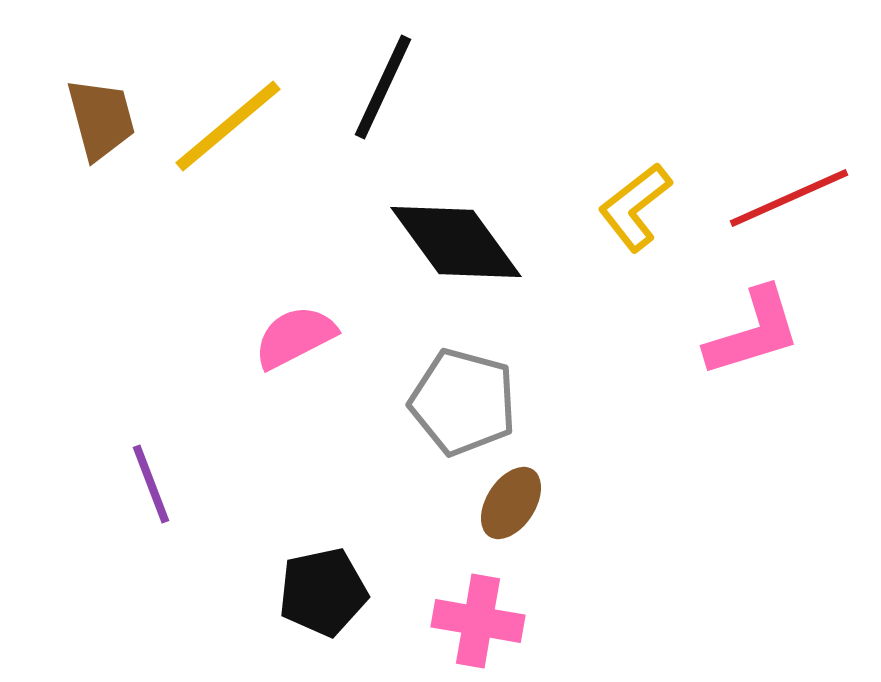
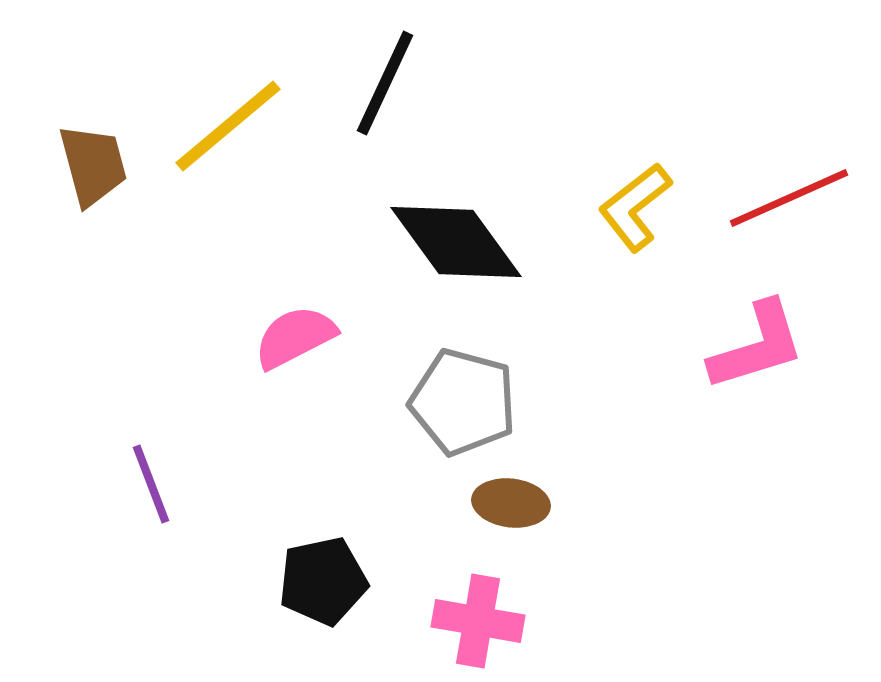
black line: moved 2 px right, 4 px up
brown trapezoid: moved 8 px left, 46 px down
pink L-shape: moved 4 px right, 14 px down
brown ellipse: rotated 64 degrees clockwise
black pentagon: moved 11 px up
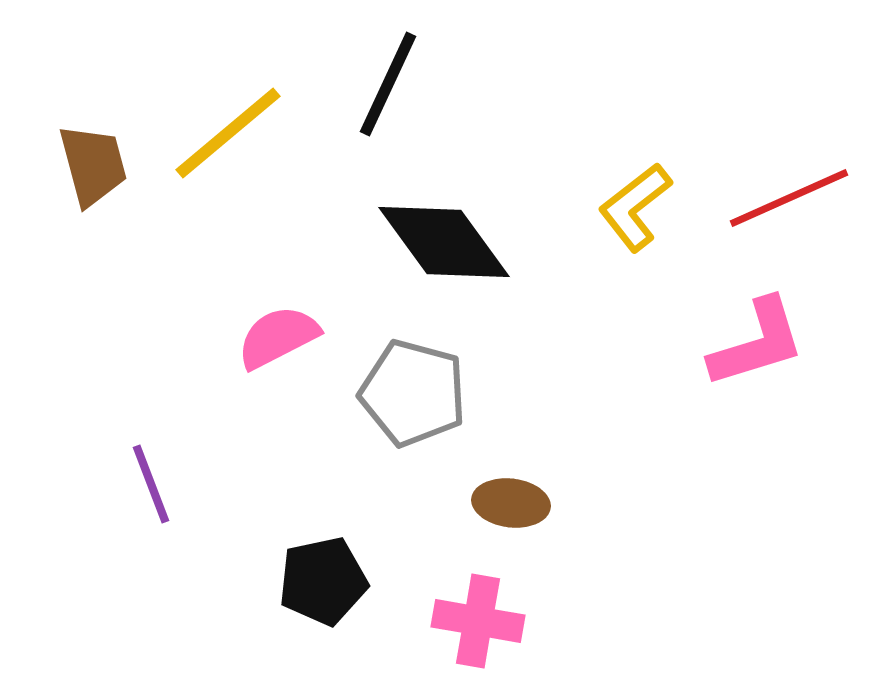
black line: moved 3 px right, 1 px down
yellow line: moved 7 px down
black diamond: moved 12 px left
pink semicircle: moved 17 px left
pink L-shape: moved 3 px up
gray pentagon: moved 50 px left, 9 px up
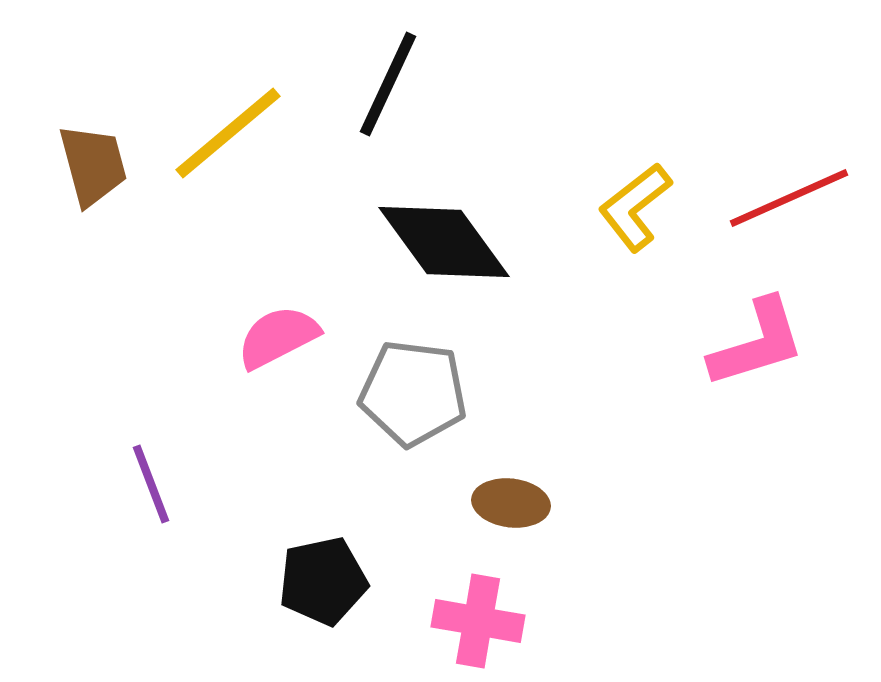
gray pentagon: rotated 8 degrees counterclockwise
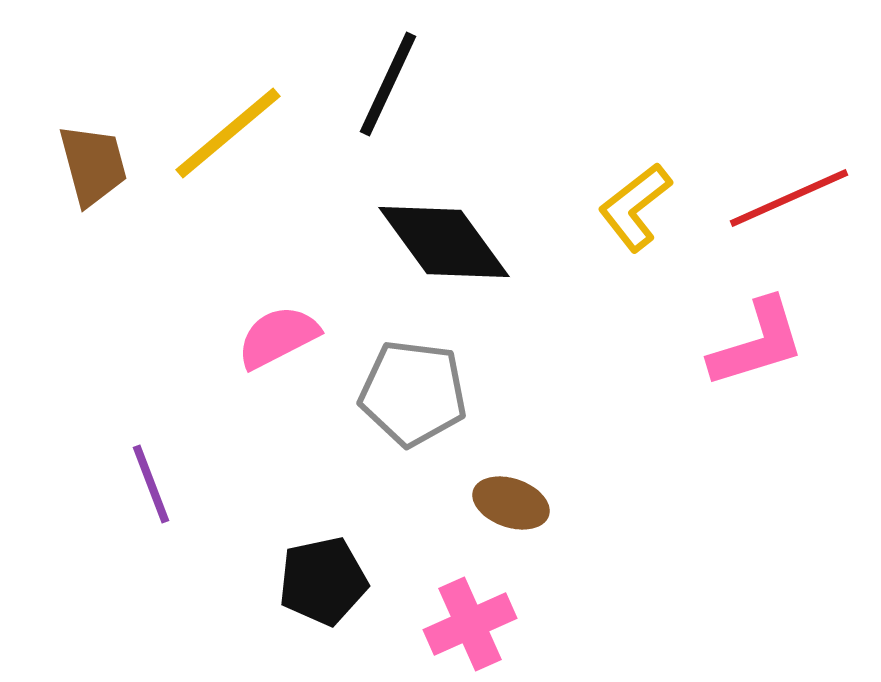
brown ellipse: rotated 12 degrees clockwise
pink cross: moved 8 px left, 3 px down; rotated 34 degrees counterclockwise
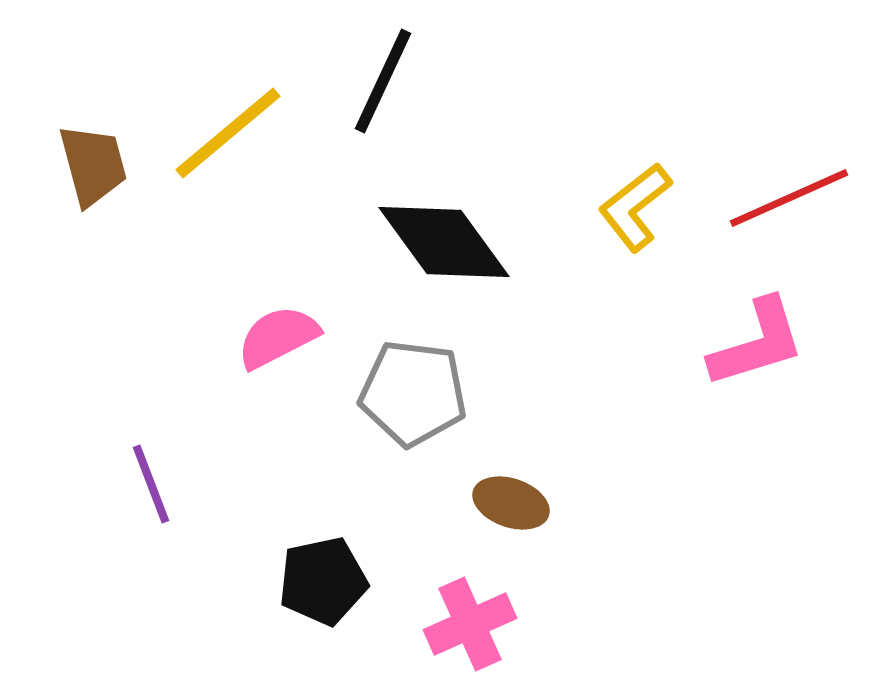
black line: moved 5 px left, 3 px up
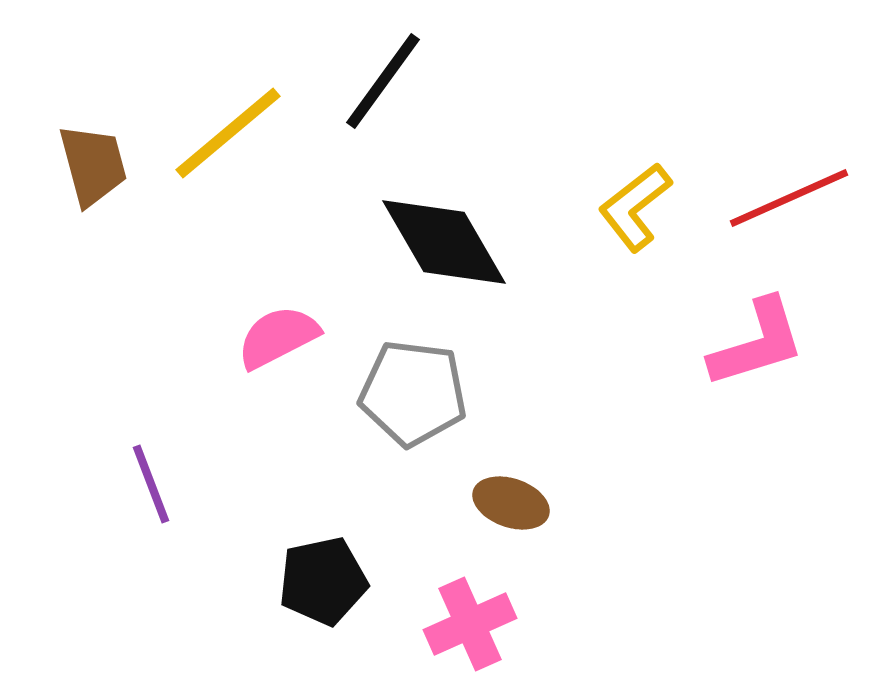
black line: rotated 11 degrees clockwise
black diamond: rotated 6 degrees clockwise
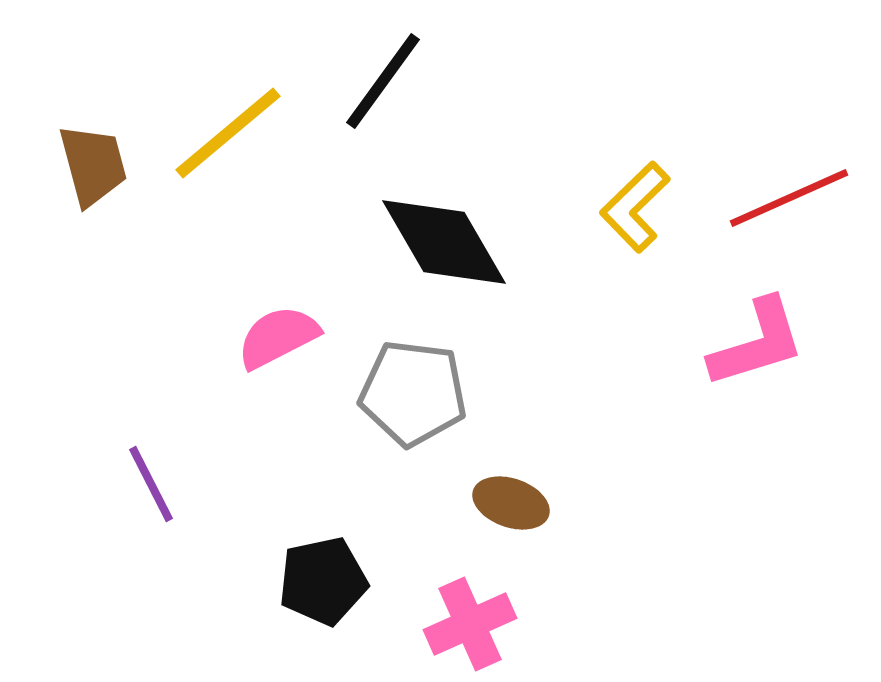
yellow L-shape: rotated 6 degrees counterclockwise
purple line: rotated 6 degrees counterclockwise
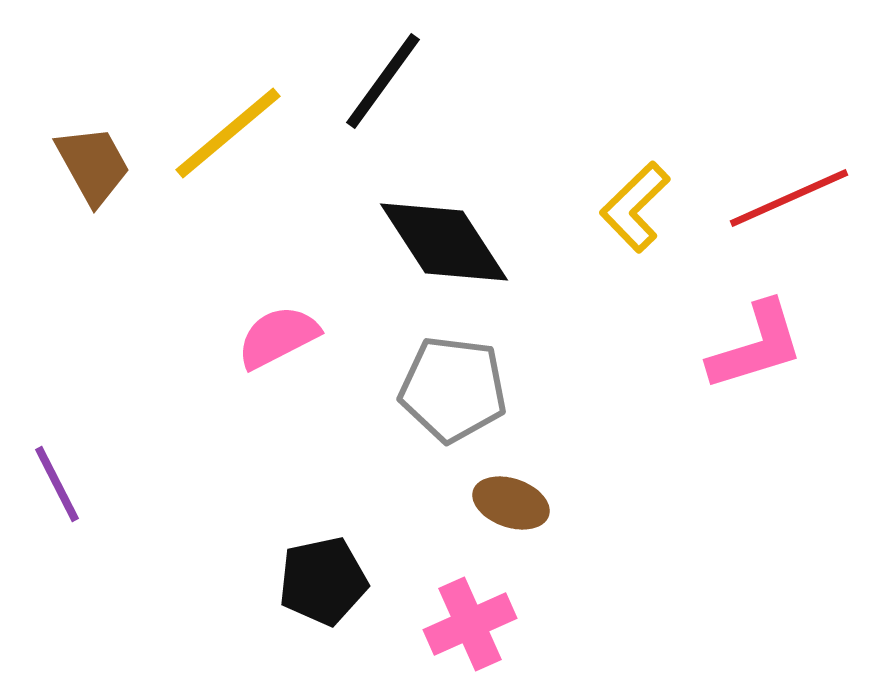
brown trapezoid: rotated 14 degrees counterclockwise
black diamond: rotated 3 degrees counterclockwise
pink L-shape: moved 1 px left, 3 px down
gray pentagon: moved 40 px right, 4 px up
purple line: moved 94 px left
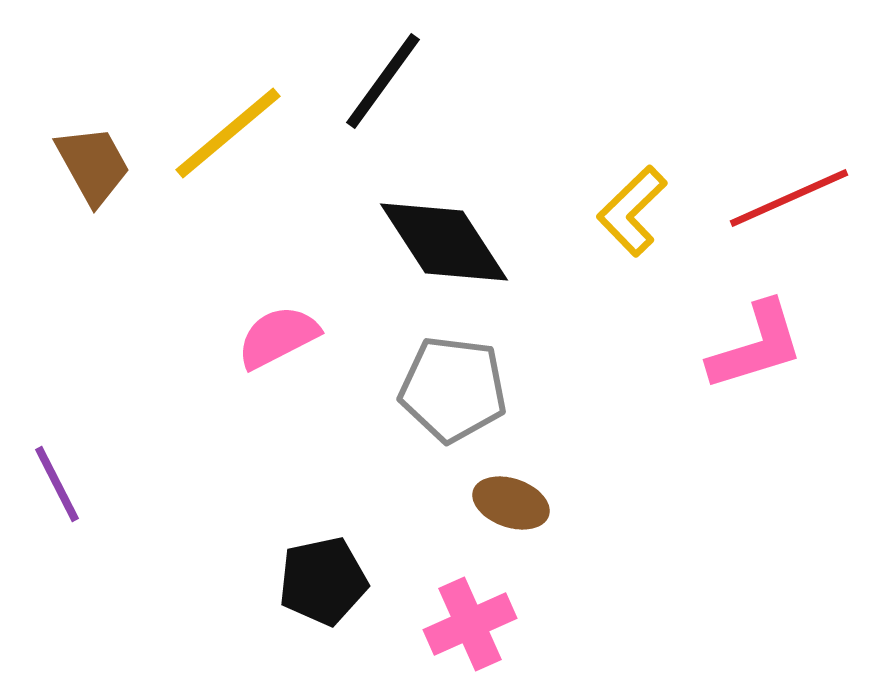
yellow L-shape: moved 3 px left, 4 px down
